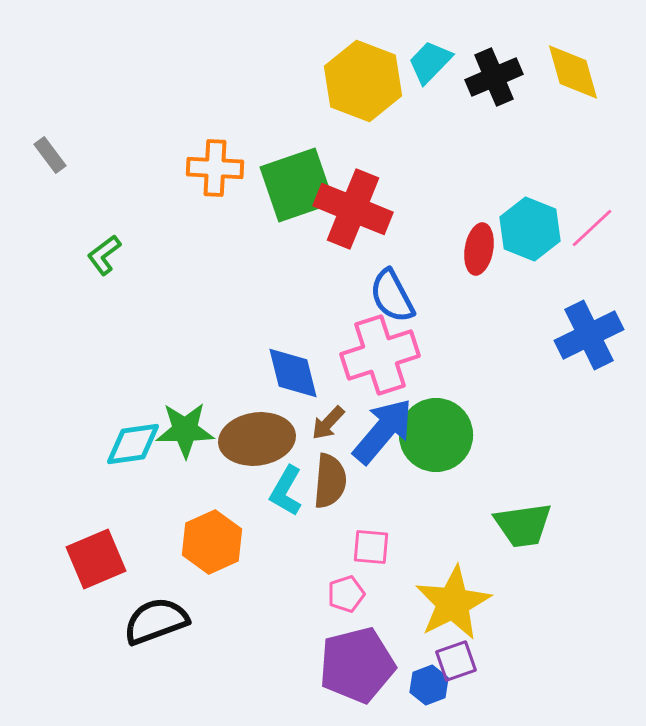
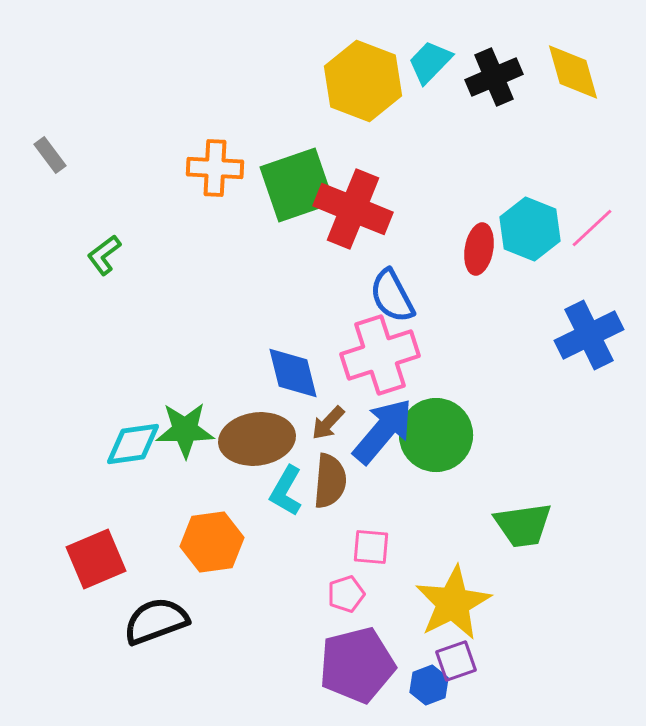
orange hexagon: rotated 16 degrees clockwise
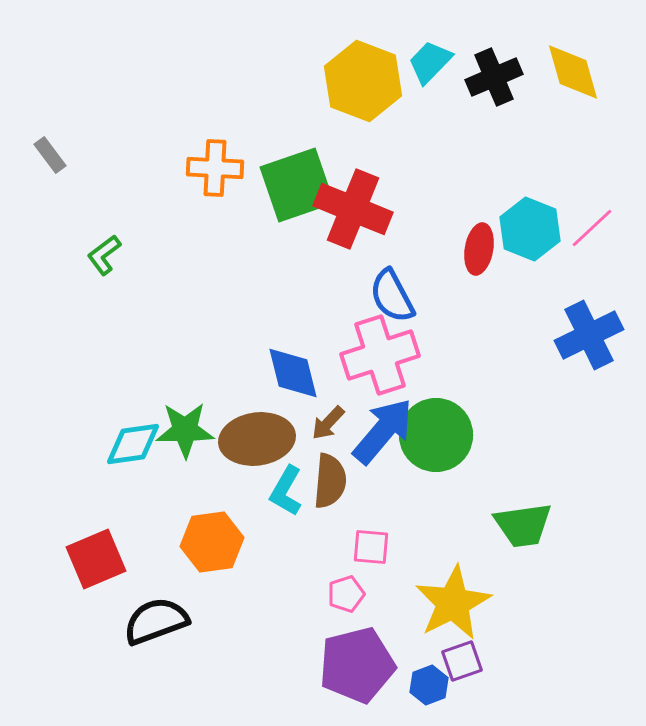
purple square: moved 6 px right
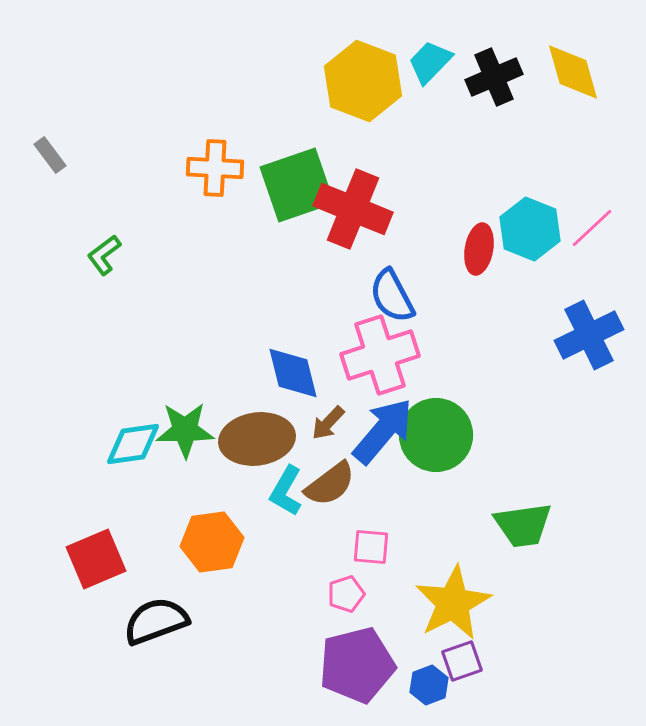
brown semicircle: moved 3 px down; rotated 48 degrees clockwise
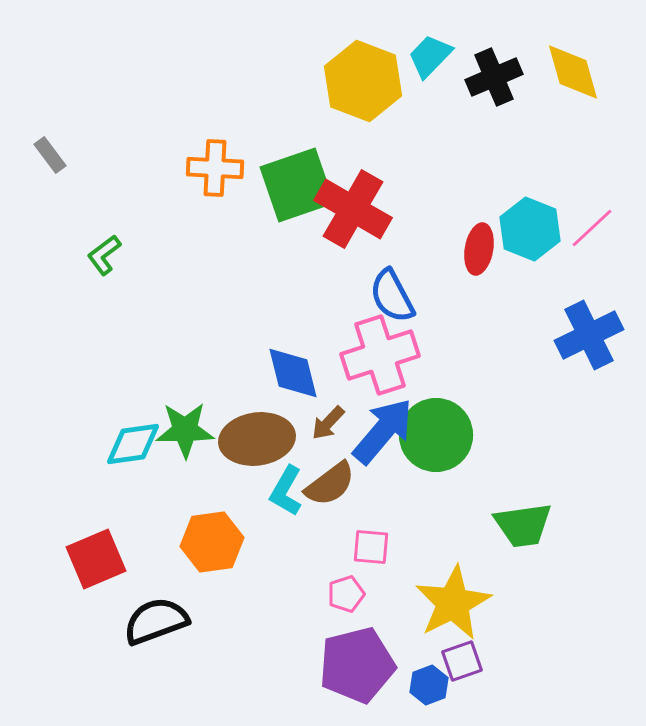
cyan trapezoid: moved 6 px up
red cross: rotated 8 degrees clockwise
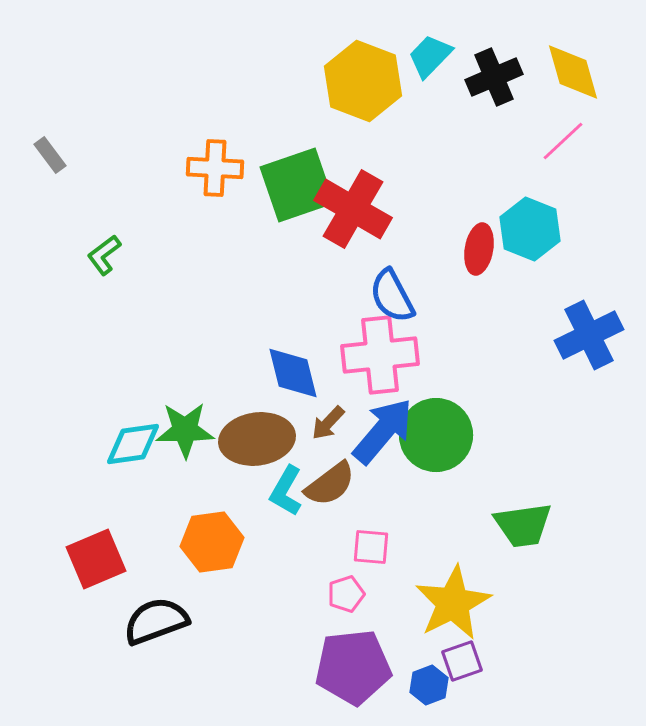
pink line: moved 29 px left, 87 px up
pink cross: rotated 12 degrees clockwise
purple pentagon: moved 4 px left, 2 px down; rotated 8 degrees clockwise
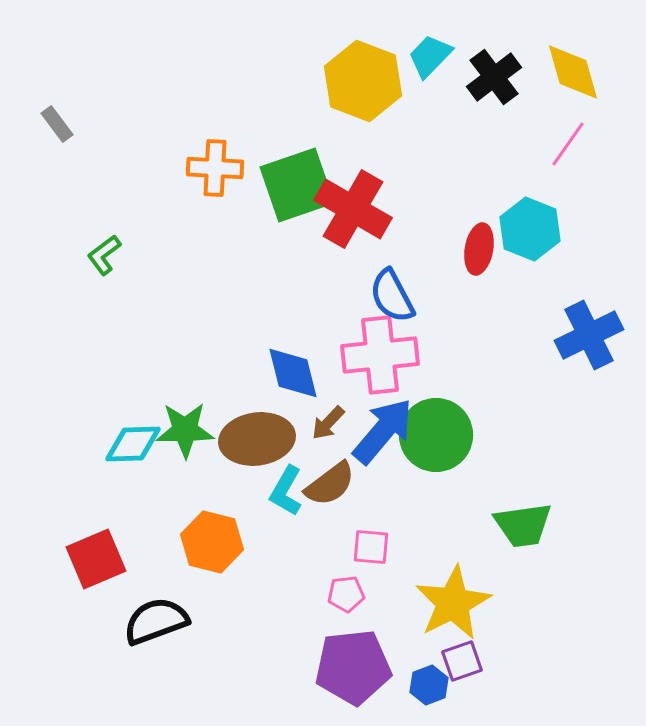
black cross: rotated 14 degrees counterclockwise
pink line: moved 5 px right, 3 px down; rotated 12 degrees counterclockwise
gray rectangle: moved 7 px right, 31 px up
cyan diamond: rotated 6 degrees clockwise
orange hexagon: rotated 22 degrees clockwise
pink pentagon: rotated 12 degrees clockwise
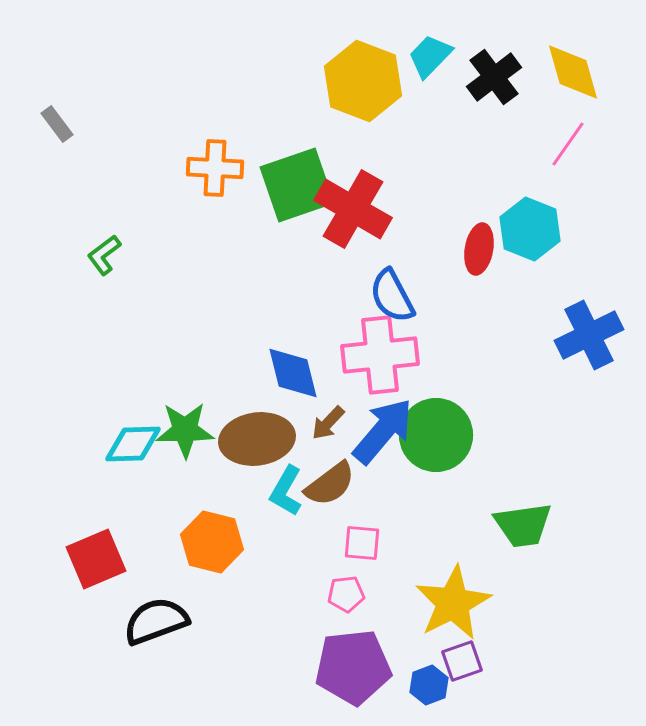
pink square: moved 9 px left, 4 px up
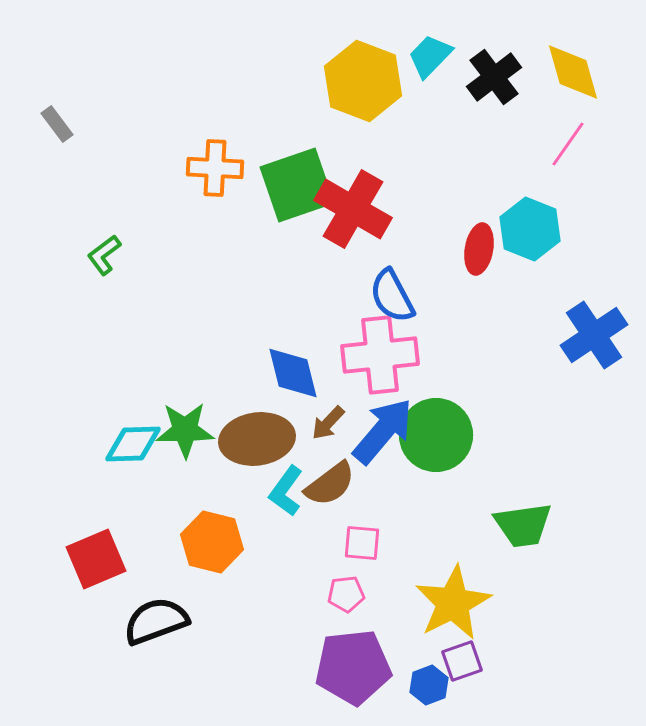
blue cross: moved 5 px right; rotated 8 degrees counterclockwise
cyan L-shape: rotated 6 degrees clockwise
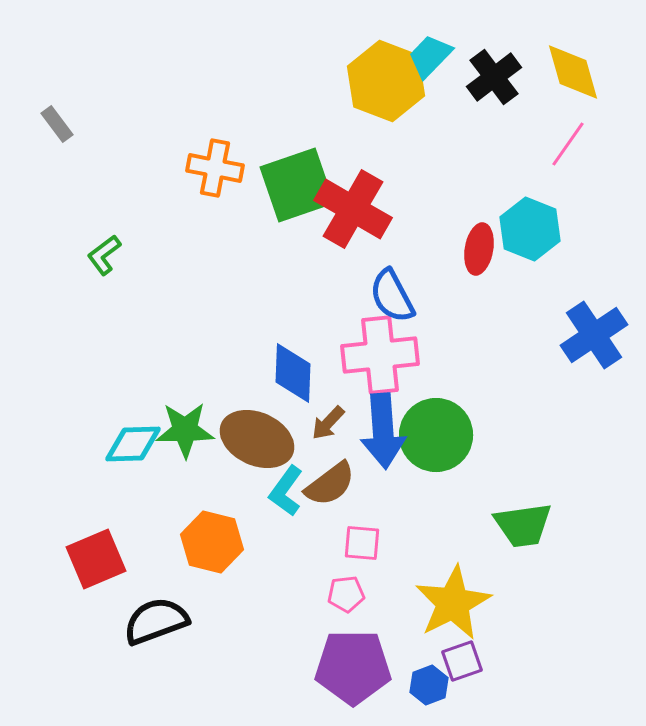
yellow hexagon: moved 23 px right
orange cross: rotated 8 degrees clockwise
blue diamond: rotated 16 degrees clockwise
blue arrow: rotated 136 degrees clockwise
brown ellipse: rotated 32 degrees clockwise
purple pentagon: rotated 6 degrees clockwise
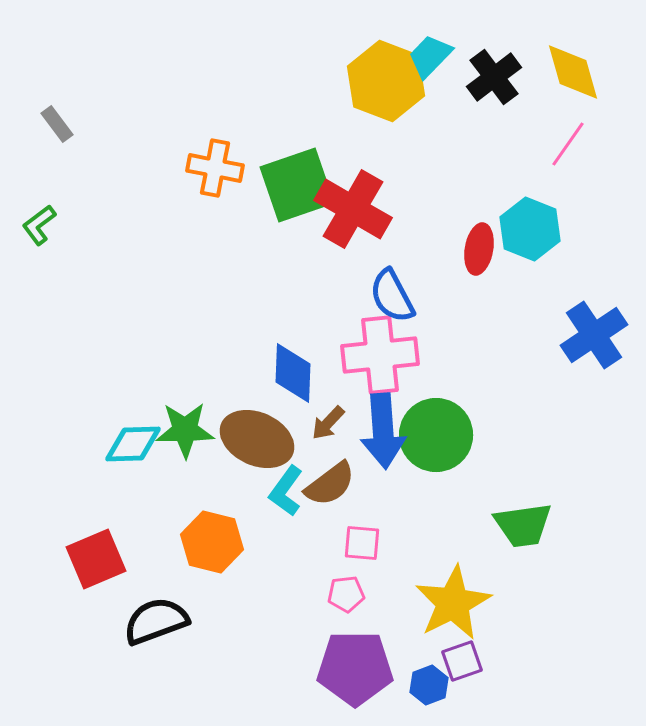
green L-shape: moved 65 px left, 30 px up
purple pentagon: moved 2 px right, 1 px down
